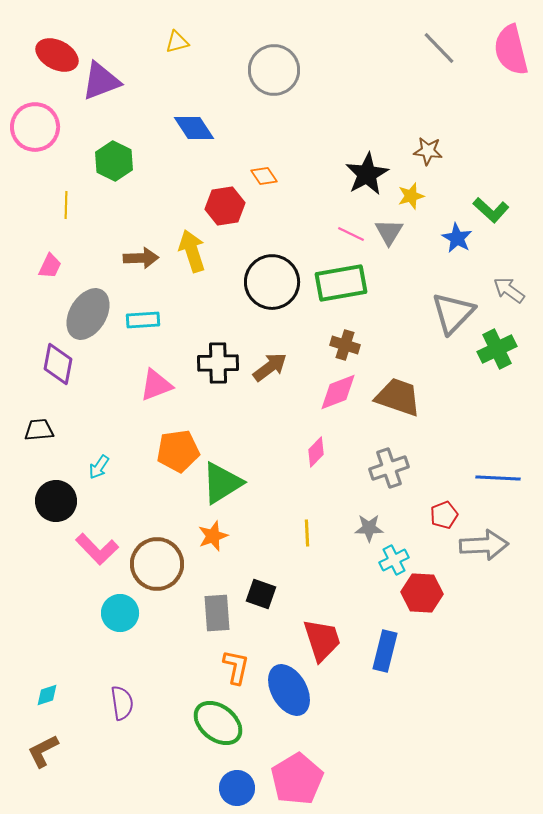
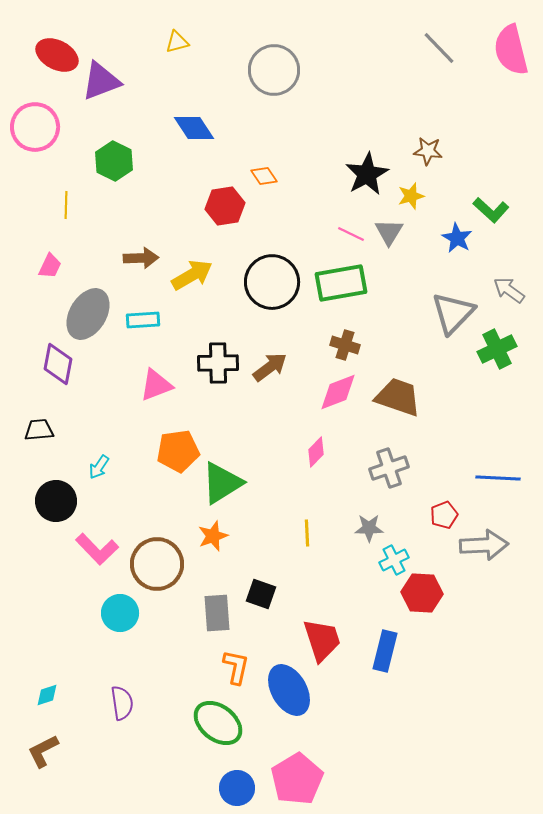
yellow arrow at (192, 251): moved 24 px down; rotated 78 degrees clockwise
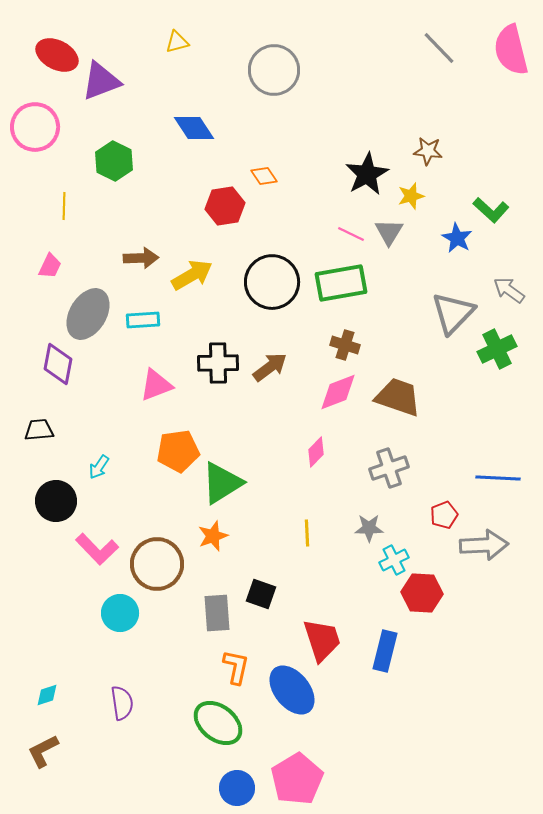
yellow line at (66, 205): moved 2 px left, 1 px down
blue ellipse at (289, 690): moved 3 px right; rotated 9 degrees counterclockwise
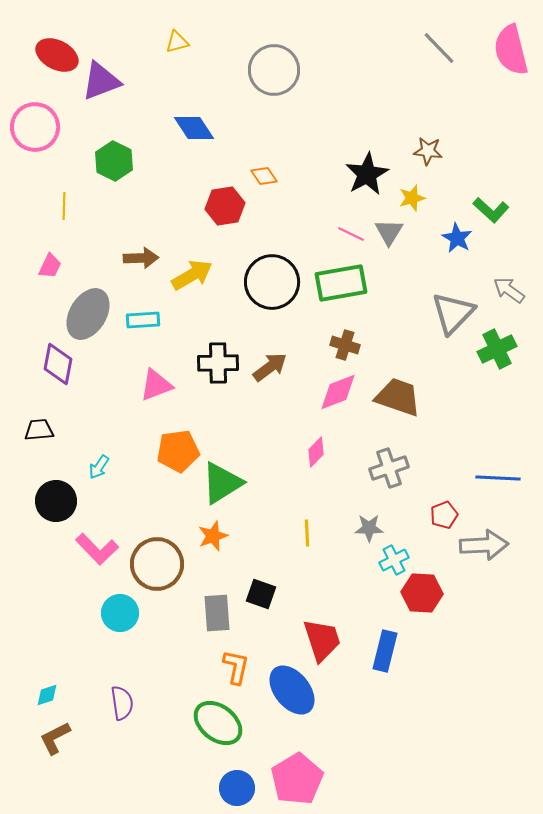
yellow star at (411, 196): moved 1 px right, 2 px down
brown L-shape at (43, 751): moved 12 px right, 13 px up
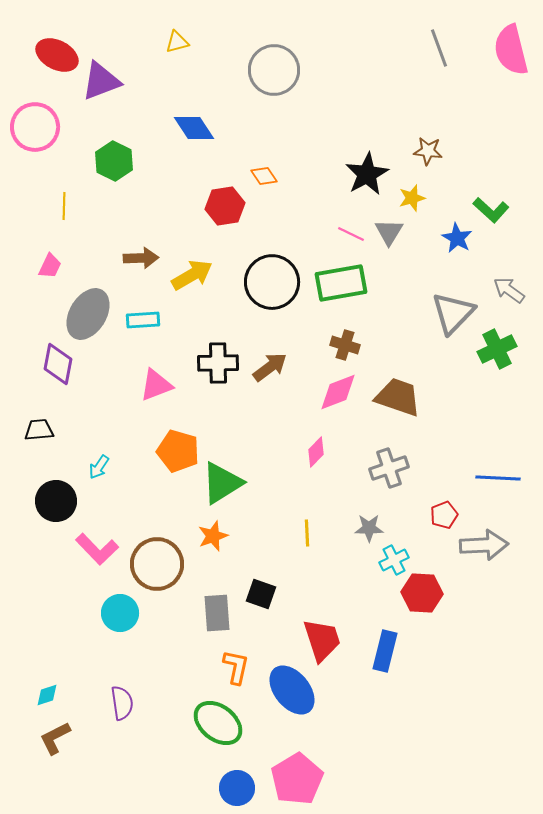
gray line at (439, 48): rotated 24 degrees clockwise
orange pentagon at (178, 451): rotated 24 degrees clockwise
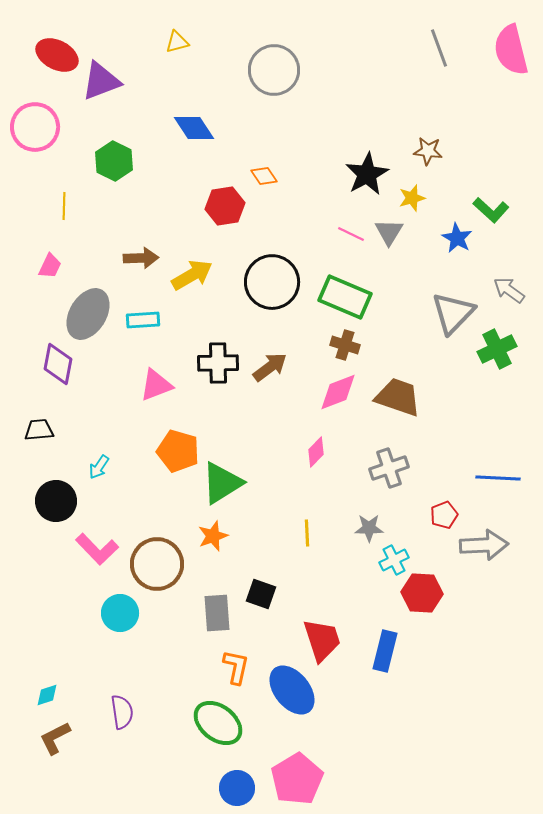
green rectangle at (341, 283): moved 4 px right, 14 px down; rotated 33 degrees clockwise
purple semicircle at (122, 703): moved 9 px down
